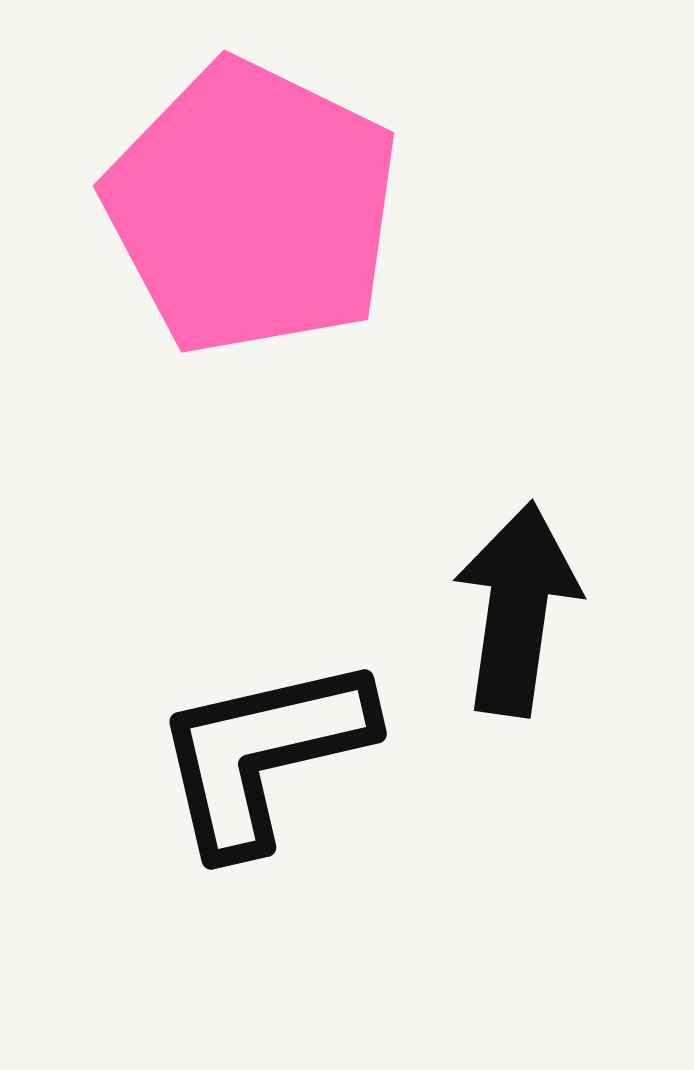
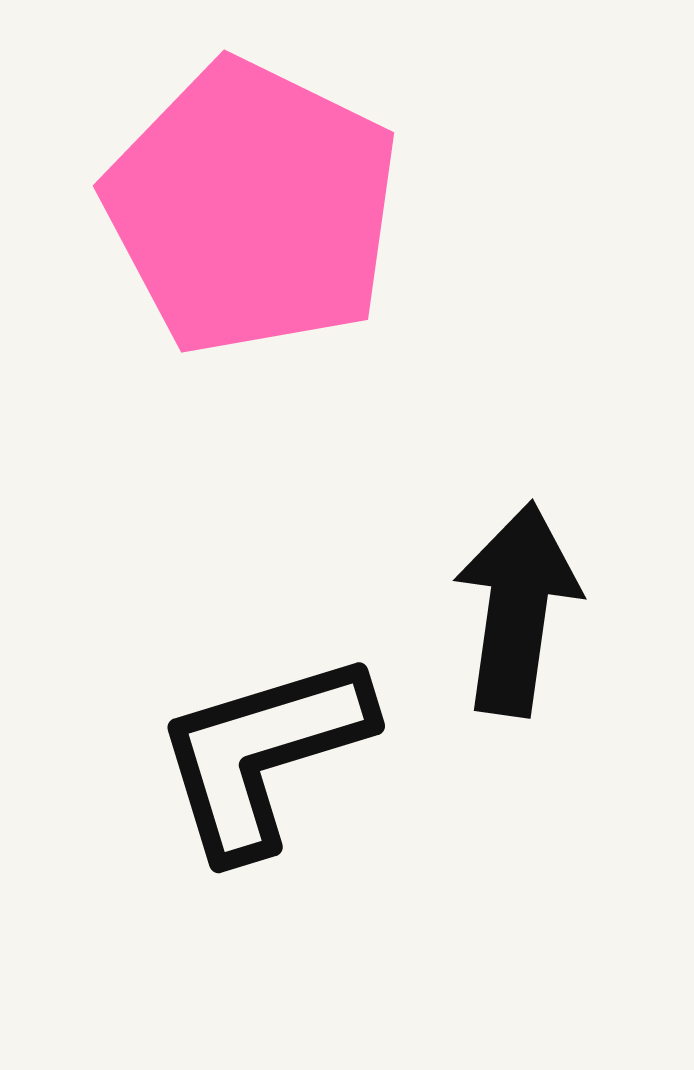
black L-shape: rotated 4 degrees counterclockwise
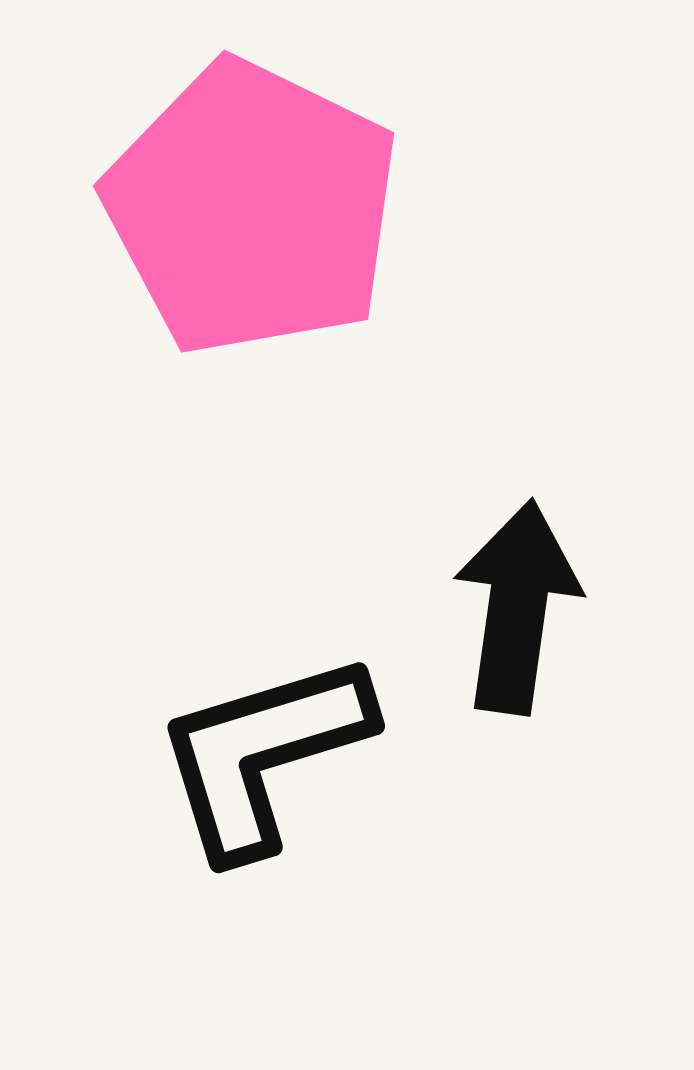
black arrow: moved 2 px up
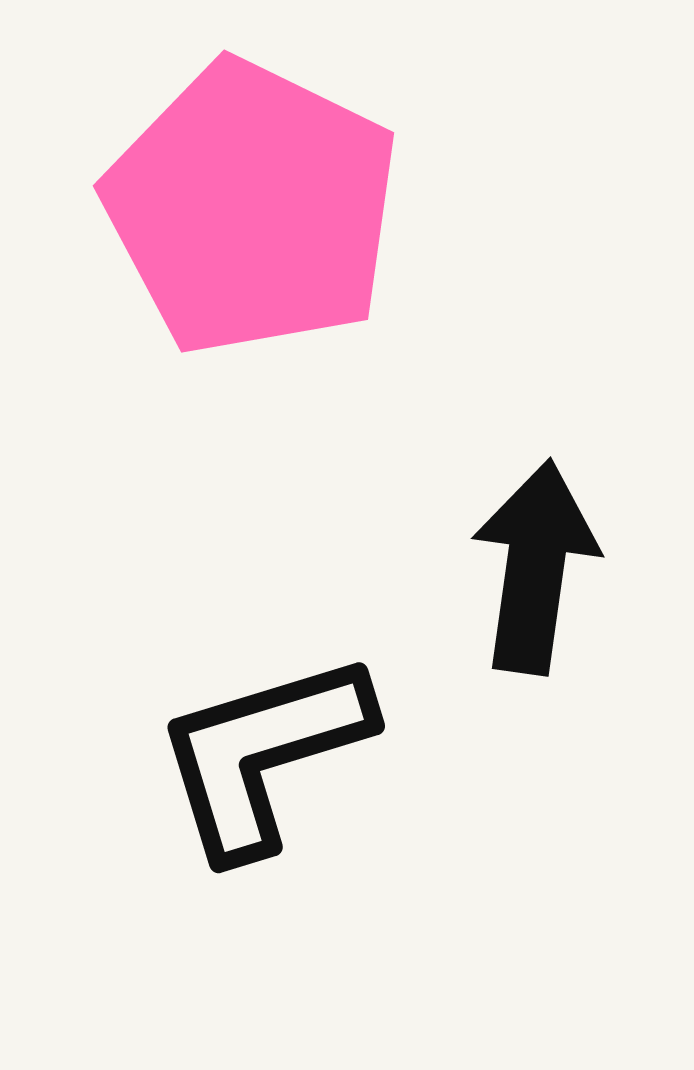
black arrow: moved 18 px right, 40 px up
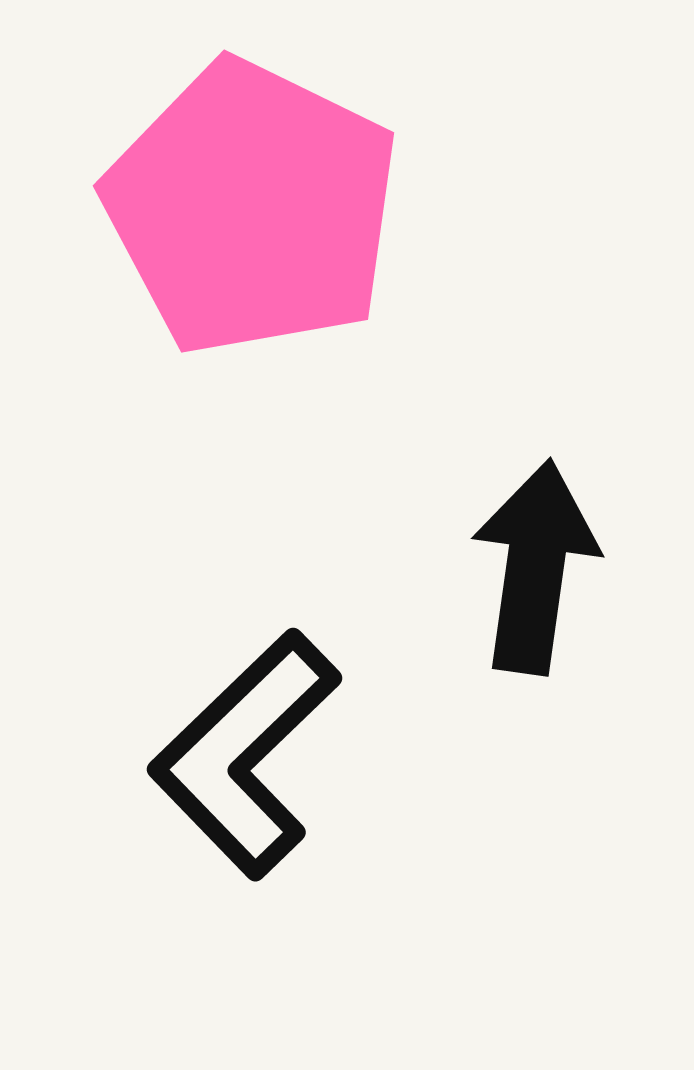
black L-shape: moved 18 px left; rotated 27 degrees counterclockwise
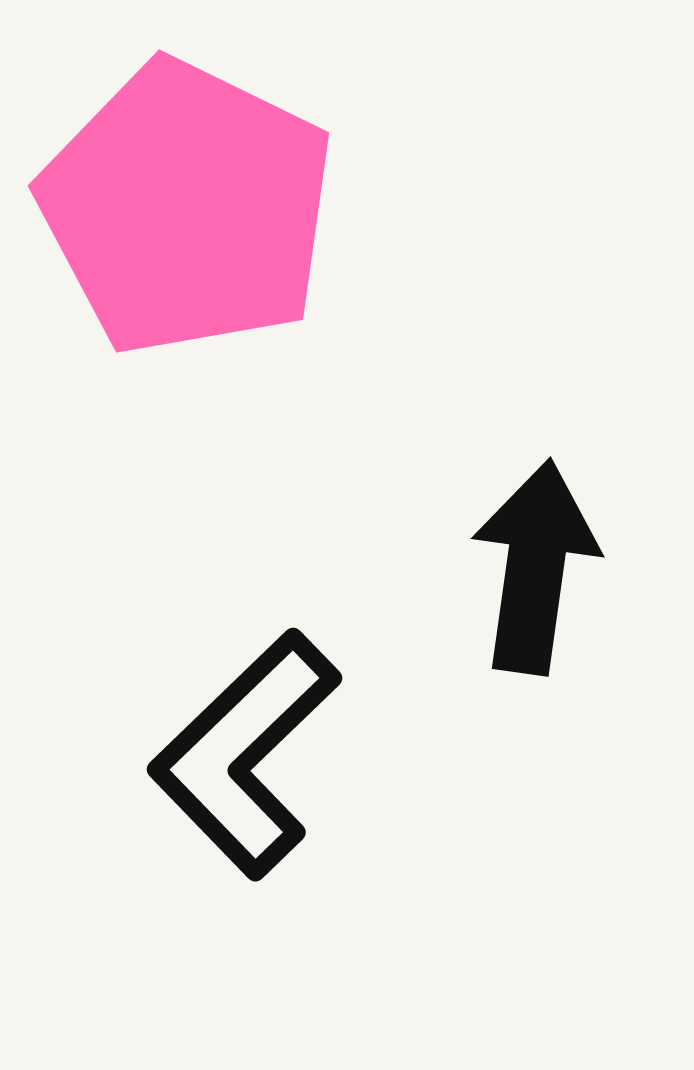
pink pentagon: moved 65 px left
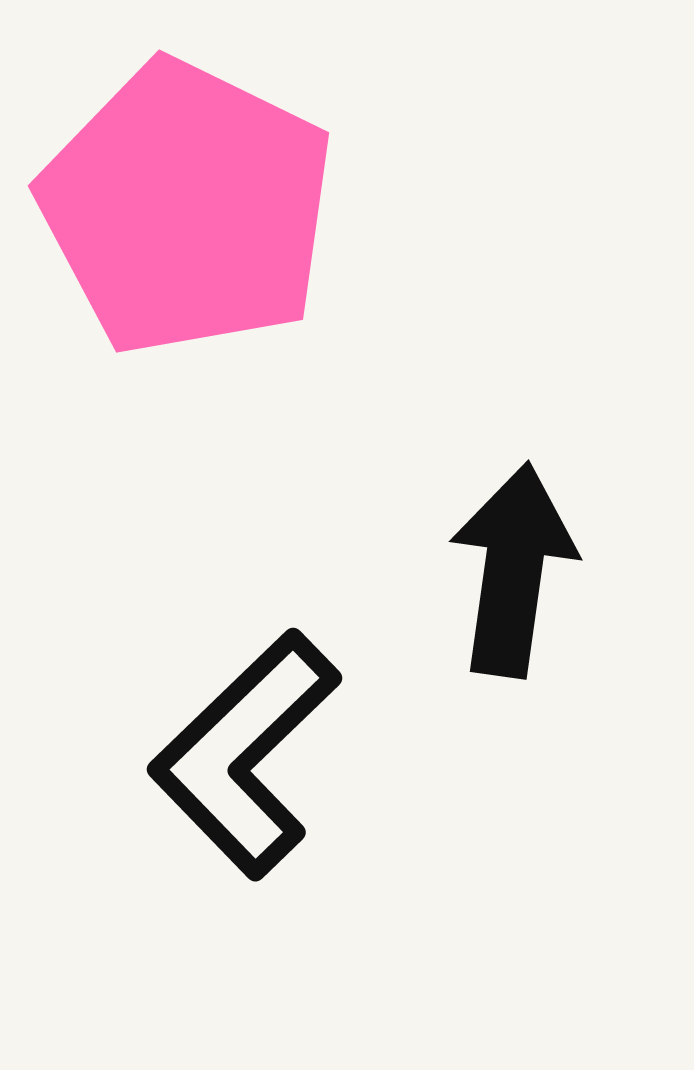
black arrow: moved 22 px left, 3 px down
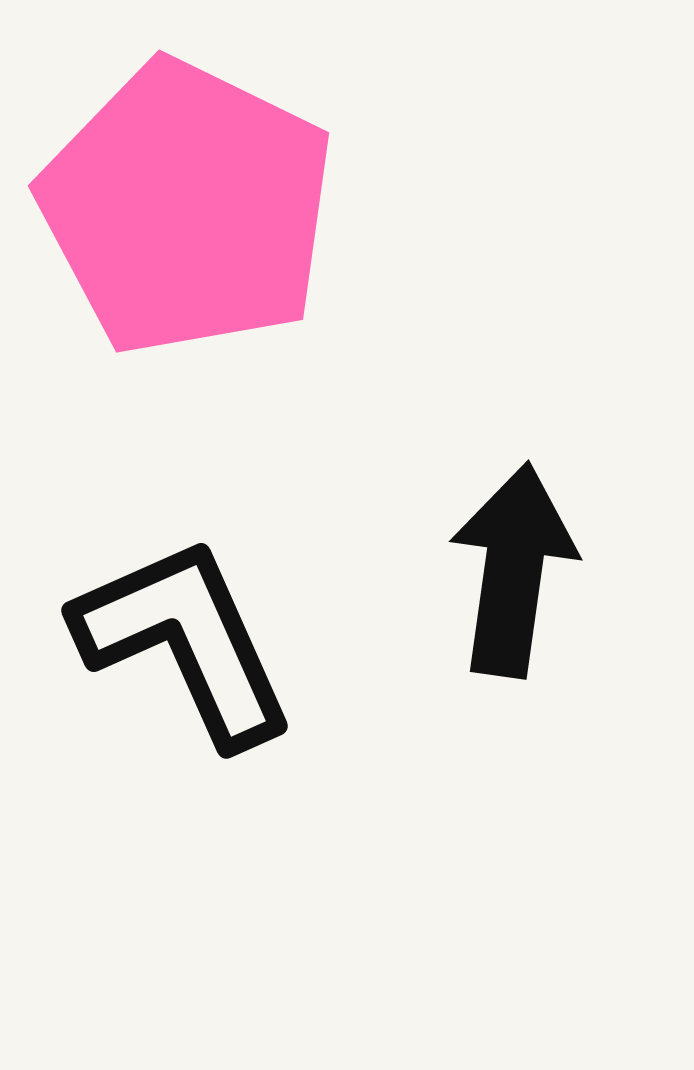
black L-shape: moved 60 px left, 113 px up; rotated 110 degrees clockwise
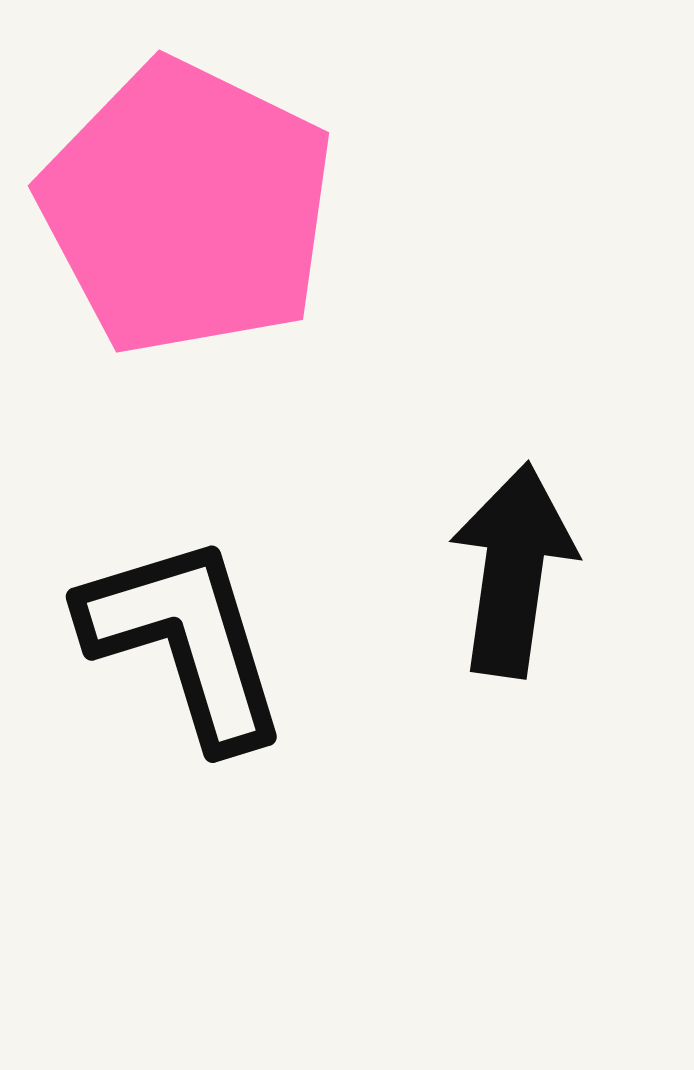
black L-shape: rotated 7 degrees clockwise
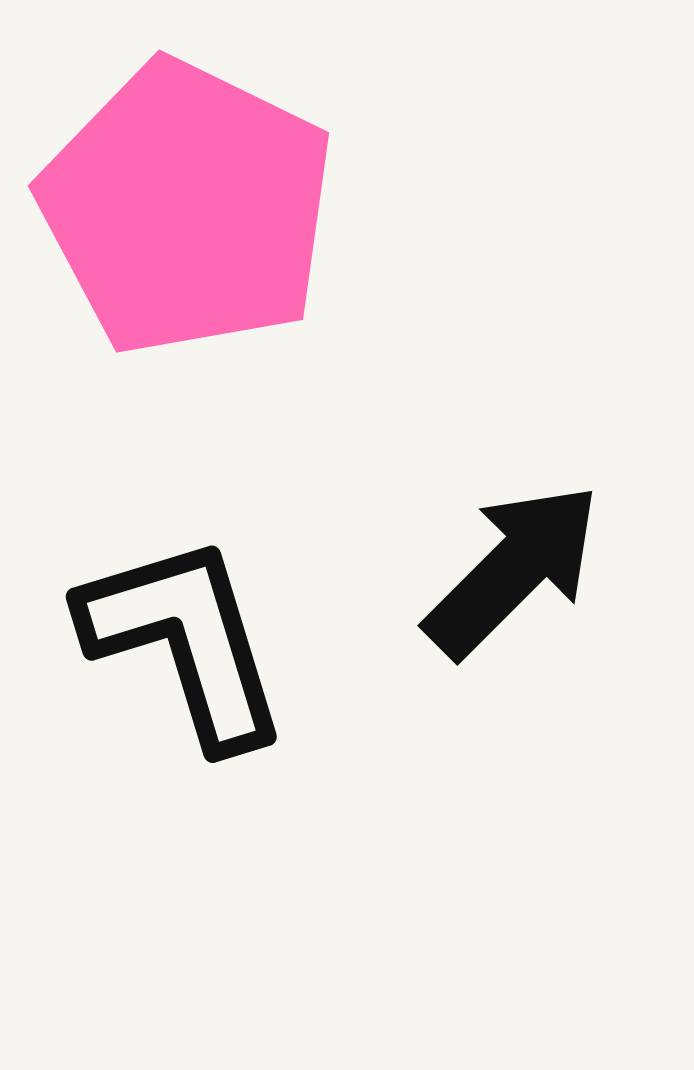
black arrow: rotated 37 degrees clockwise
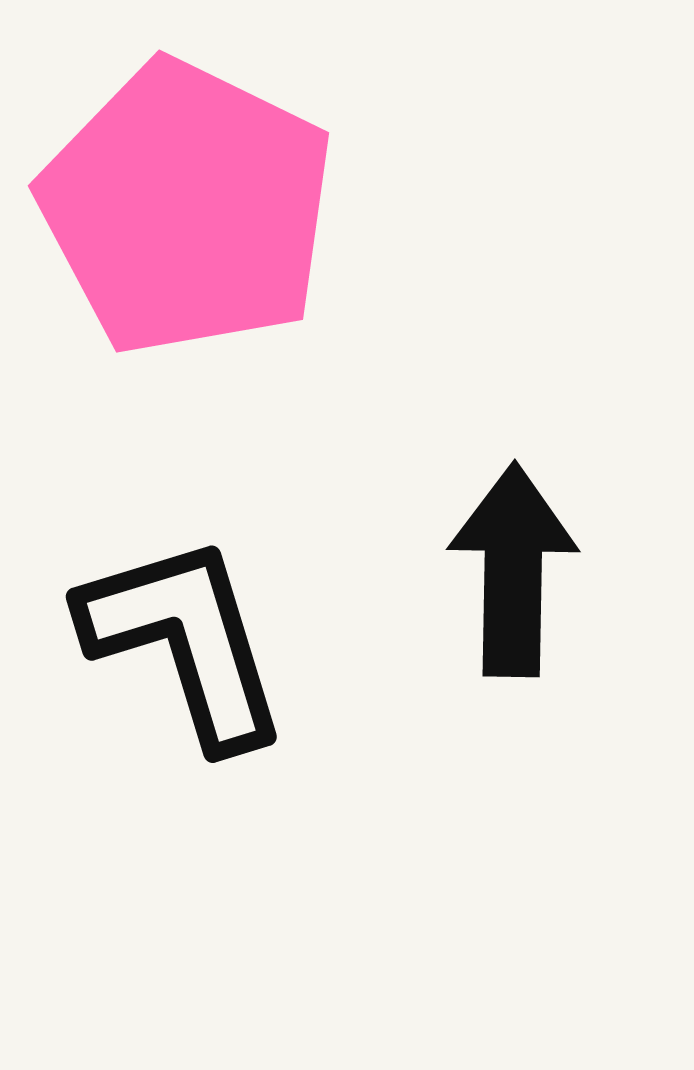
black arrow: rotated 44 degrees counterclockwise
